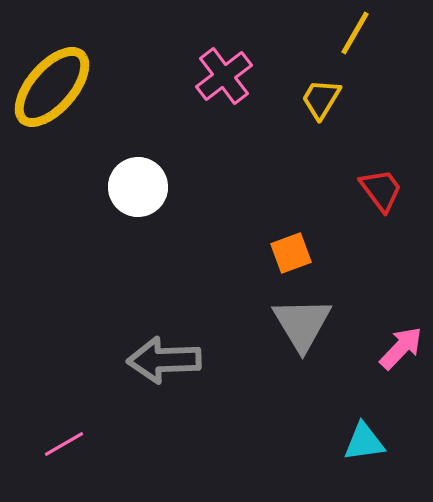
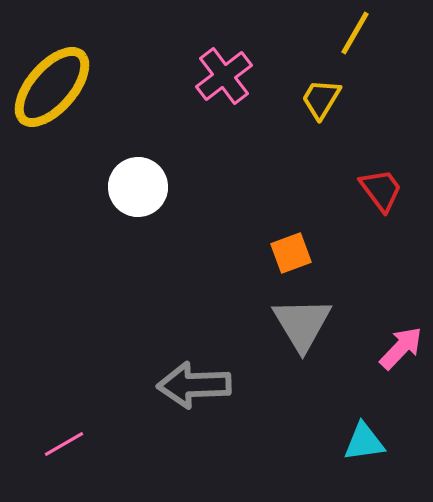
gray arrow: moved 30 px right, 25 px down
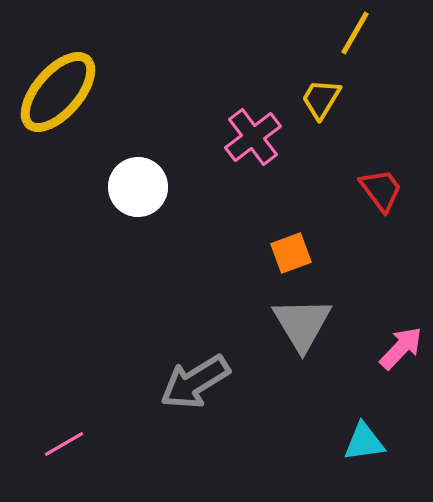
pink cross: moved 29 px right, 61 px down
yellow ellipse: moved 6 px right, 5 px down
gray arrow: moved 1 px right, 3 px up; rotated 30 degrees counterclockwise
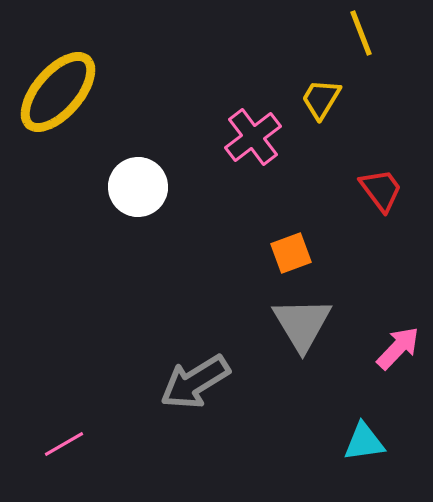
yellow line: moved 6 px right; rotated 51 degrees counterclockwise
pink arrow: moved 3 px left
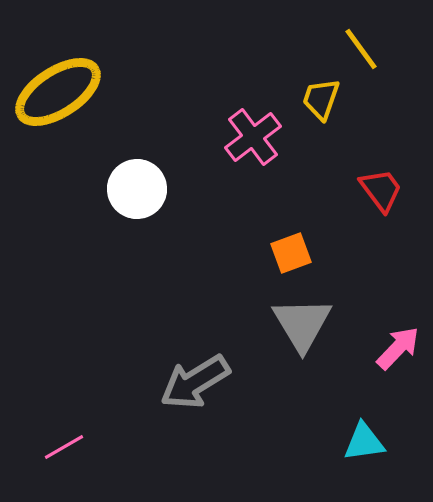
yellow line: moved 16 px down; rotated 15 degrees counterclockwise
yellow ellipse: rotated 16 degrees clockwise
yellow trapezoid: rotated 12 degrees counterclockwise
white circle: moved 1 px left, 2 px down
pink line: moved 3 px down
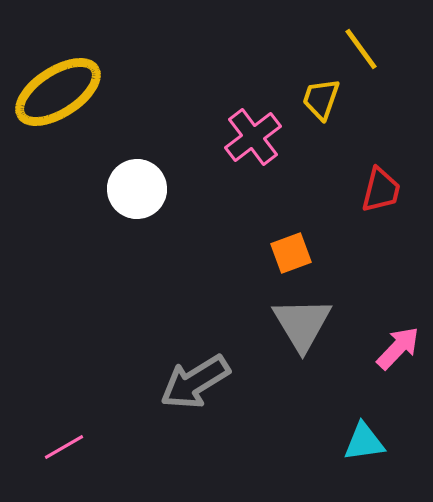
red trapezoid: rotated 51 degrees clockwise
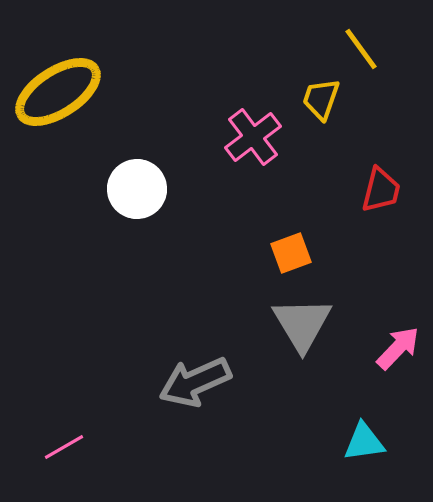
gray arrow: rotated 8 degrees clockwise
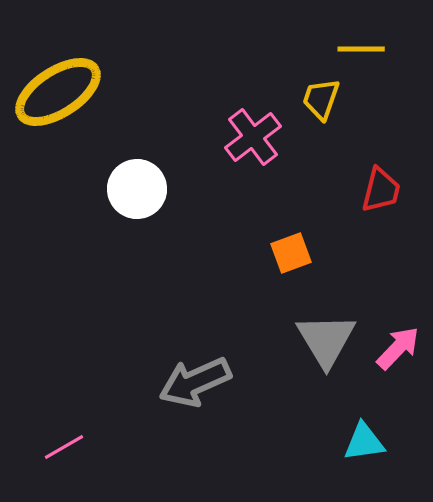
yellow line: rotated 54 degrees counterclockwise
gray triangle: moved 24 px right, 16 px down
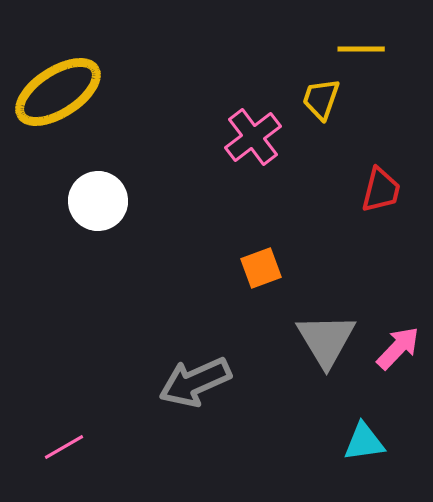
white circle: moved 39 px left, 12 px down
orange square: moved 30 px left, 15 px down
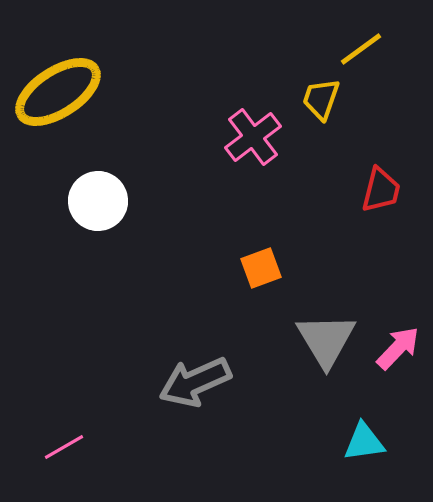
yellow line: rotated 36 degrees counterclockwise
